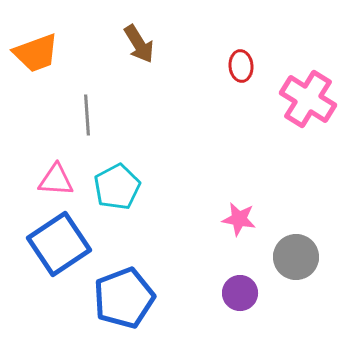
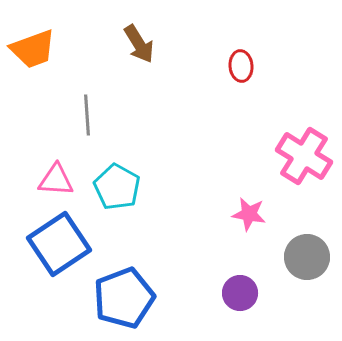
orange trapezoid: moved 3 px left, 4 px up
pink cross: moved 4 px left, 57 px down
cyan pentagon: rotated 15 degrees counterclockwise
pink star: moved 10 px right, 5 px up
gray circle: moved 11 px right
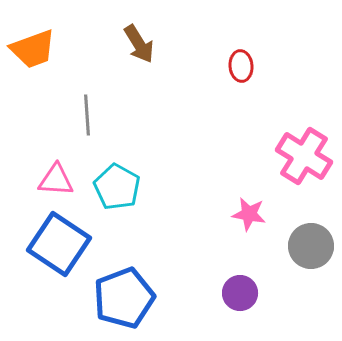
blue square: rotated 22 degrees counterclockwise
gray circle: moved 4 px right, 11 px up
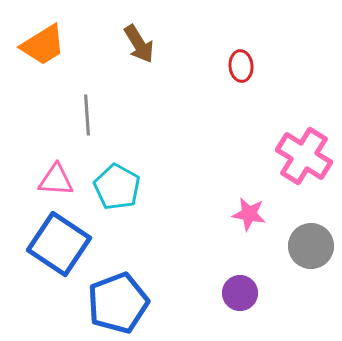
orange trapezoid: moved 10 px right, 4 px up; rotated 12 degrees counterclockwise
blue pentagon: moved 6 px left, 5 px down
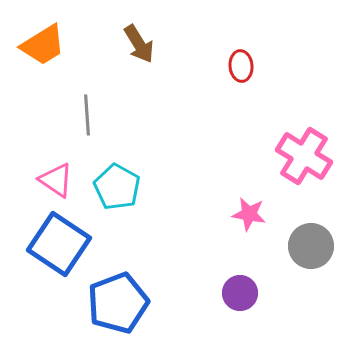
pink triangle: rotated 30 degrees clockwise
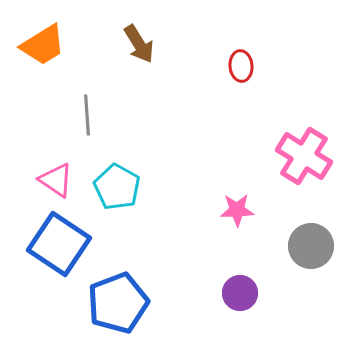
pink star: moved 12 px left, 4 px up; rotated 12 degrees counterclockwise
